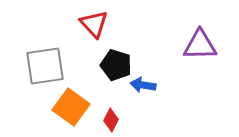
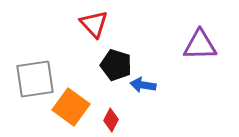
gray square: moved 10 px left, 13 px down
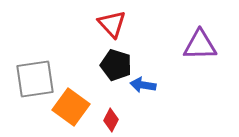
red triangle: moved 18 px right
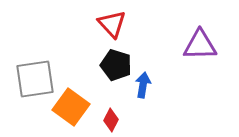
blue arrow: rotated 90 degrees clockwise
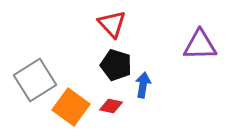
gray square: moved 1 px down; rotated 24 degrees counterclockwise
red diamond: moved 14 px up; rotated 75 degrees clockwise
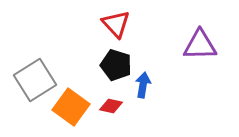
red triangle: moved 4 px right
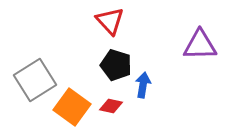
red triangle: moved 6 px left, 3 px up
orange square: moved 1 px right
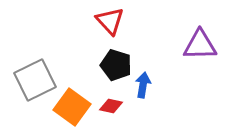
gray square: rotated 6 degrees clockwise
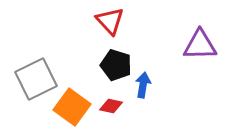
gray square: moved 1 px right, 1 px up
